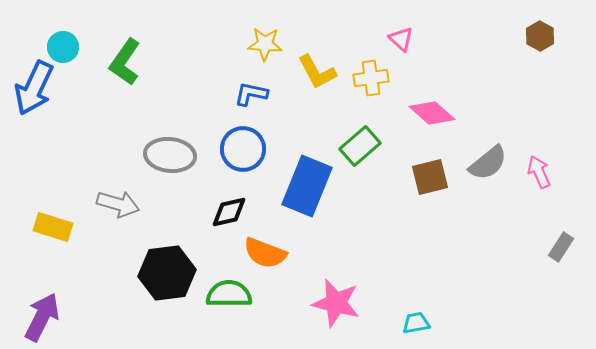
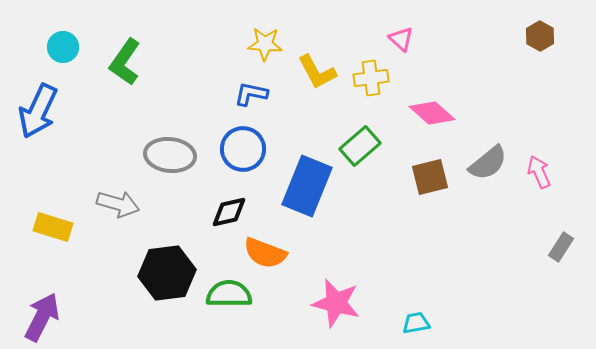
blue arrow: moved 4 px right, 23 px down
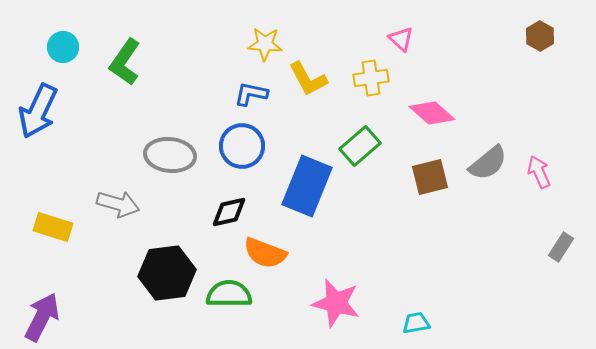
yellow L-shape: moved 9 px left, 7 px down
blue circle: moved 1 px left, 3 px up
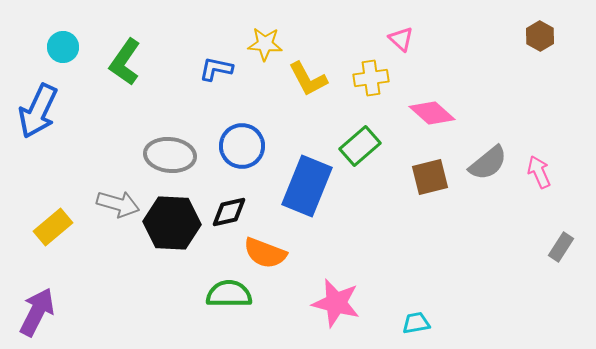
blue L-shape: moved 35 px left, 25 px up
yellow rectangle: rotated 57 degrees counterclockwise
black hexagon: moved 5 px right, 50 px up; rotated 10 degrees clockwise
purple arrow: moved 5 px left, 5 px up
